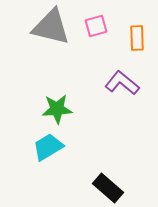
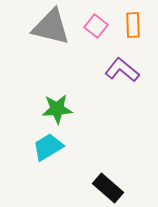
pink square: rotated 35 degrees counterclockwise
orange rectangle: moved 4 px left, 13 px up
purple L-shape: moved 13 px up
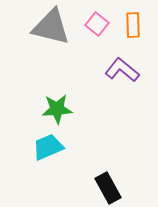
pink square: moved 1 px right, 2 px up
cyan trapezoid: rotated 8 degrees clockwise
black rectangle: rotated 20 degrees clockwise
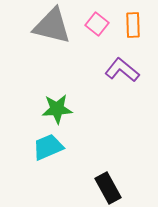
gray triangle: moved 1 px right, 1 px up
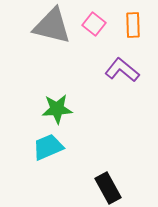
pink square: moved 3 px left
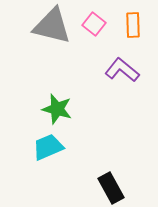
green star: rotated 20 degrees clockwise
black rectangle: moved 3 px right
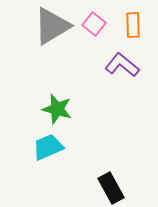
gray triangle: rotated 45 degrees counterclockwise
purple L-shape: moved 5 px up
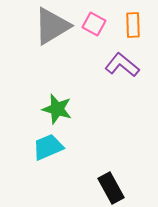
pink square: rotated 10 degrees counterclockwise
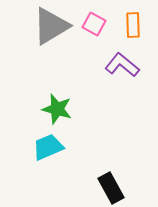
gray triangle: moved 1 px left
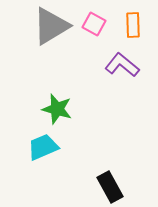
cyan trapezoid: moved 5 px left
black rectangle: moved 1 px left, 1 px up
